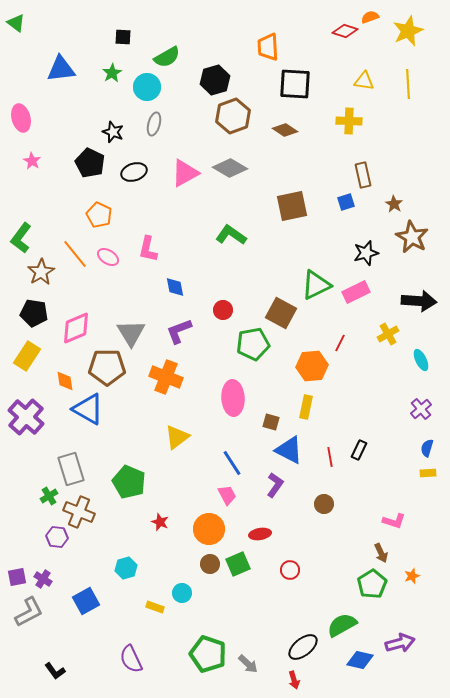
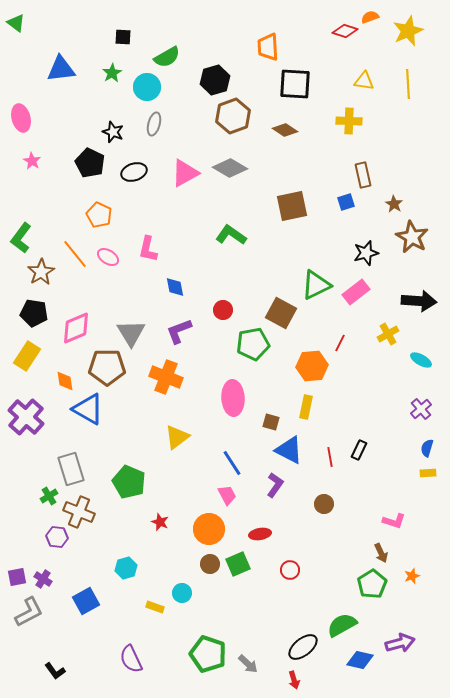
pink rectangle at (356, 292): rotated 12 degrees counterclockwise
cyan ellipse at (421, 360): rotated 35 degrees counterclockwise
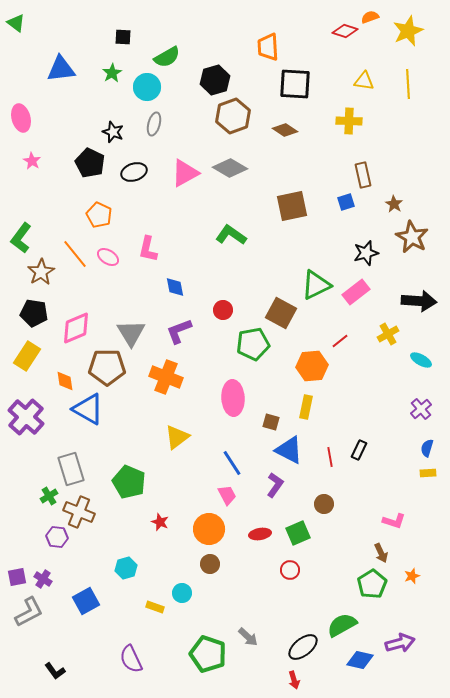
red line at (340, 343): moved 2 px up; rotated 24 degrees clockwise
green square at (238, 564): moved 60 px right, 31 px up
gray arrow at (248, 664): moved 27 px up
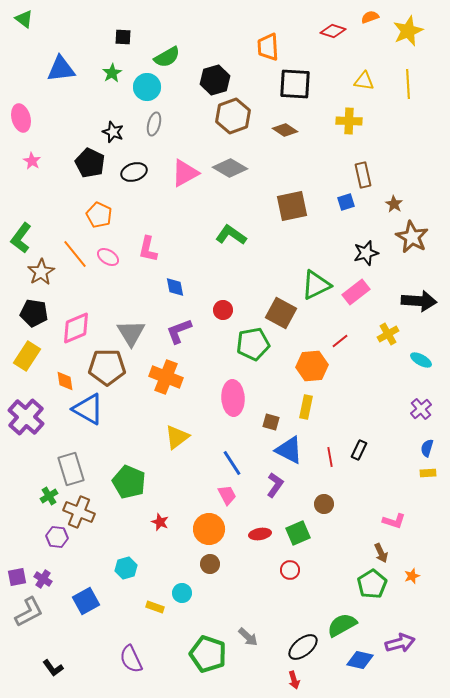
green triangle at (16, 23): moved 8 px right, 4 px up
red diamond at (345, 31): moved 12 px left
black L-shape at (55, 671): moved 2 px left, 3 px up
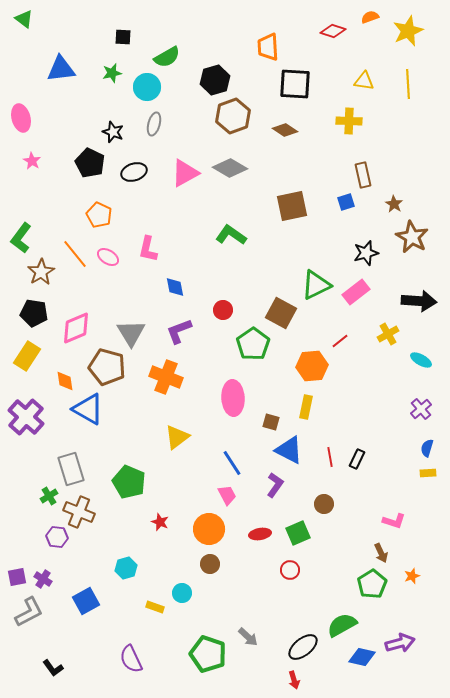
green star at (112, 73): rotated 18 degrees clockwise
green pentagon at (253, 344): rotated 24 degrees counterclockwise
brown pentagon at (107, 367): rotated 15 degrees clockwise
black rectangle at (359, 450): moved 2 px left, 9 px down
blue diamond at (360, 660): moved 2 px right, 3 px up
